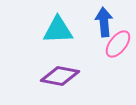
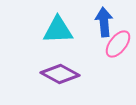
purple diamond: moved 2 px up; rotated 18 degrees clockwise
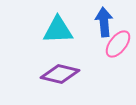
purple diamond: rotated 15 degrees counterclockwise
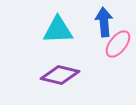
purple diamond: moved 1 px down
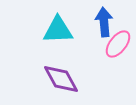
purple diamond: moved 1 px right, 4 px down; rotated 48 degrees clockwise
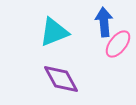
cyan triangle: moved 4 px left, 2 px down; rotated 20 degrees counterclockwise
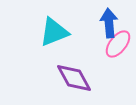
blue arrow: moved 5 px right, 1 px down
purple diamond: moved 13 px right, 1 px up
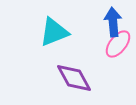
blue arrow: moved 4 px right, 1 px up
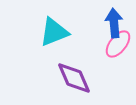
blue arrow: moved 1 px right, 1 px down
purple diamond: rotated 6 degrees clockwise
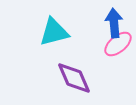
cyan triangle: rotated 8 degrees clockwise
pink ellipse: rotated 12 degrees clockwise
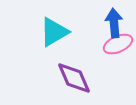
cyan triangle: rotated 16 degrees counterclockwise
pink ellipse: rotated 16 degrees clockwise
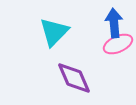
cyan triangle: rotated 16 degrees counterclockwise
